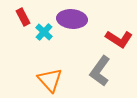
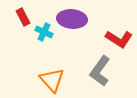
cyan cross: rotated 18 degrees counterclockwise
orange triangle: moved 2 px right
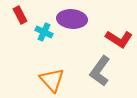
red rectangle: moved 3 px left, 2 px up
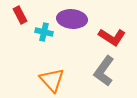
cyan cross: rotated 12 degrees counterclockwise
red L-shape: moved 7 px left, 2 px up
gray L-shape: moved 4 px right
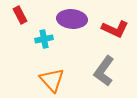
cyan cross: moved 7 px down; rotated 24 degrees counterclockwise
red L-shape: moved 3 px right, 8 px up; rotated 8 degrees counterclockwise
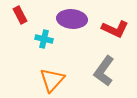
cyan cross: rotated 24 degrees clockwise
orange triangle: rotated 24 degrees clockwise
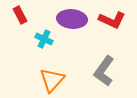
red L-shape: moved 3 px left, 9 px up
cyan cross: rotated 12 degrees clockwise
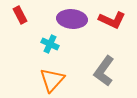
cyan cross: moved 6 px right, 5 px down
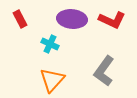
red rectangle: moved 4 px down
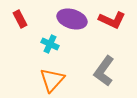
purple ellipse: rotated 12 degrees clockwise
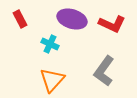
red L-shape: moved 4 px down
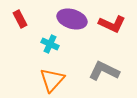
gray L-shape: rotated 80 degrees clockwise
